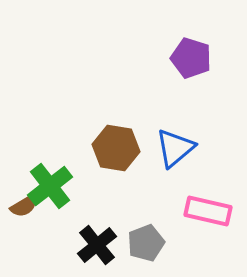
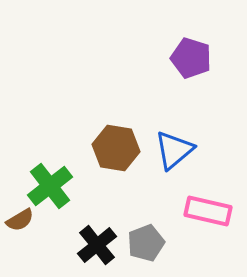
blue triangle: moved 1 px left, 2 px down
brown semicircle: moved 4 px left, 14 px down
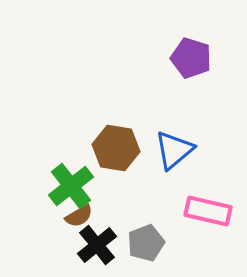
green cross: moved 21 px right
brown semicircle: moved 59 px right, 4 px up
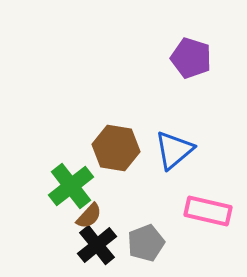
brown semicircle: moved 10 px right; rotated 16 degrees counterclockwise
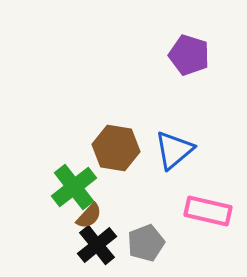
purple pentagon: moved 2 px left, 3 px up
green cross: moved 3 px right, 1 px down
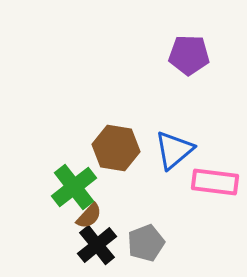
purple pentagon: rotated 15 degrees counterclockwise
pink rectangle: moved 7 px right, 29 px up; rotated 6 degrees counterclockwise
